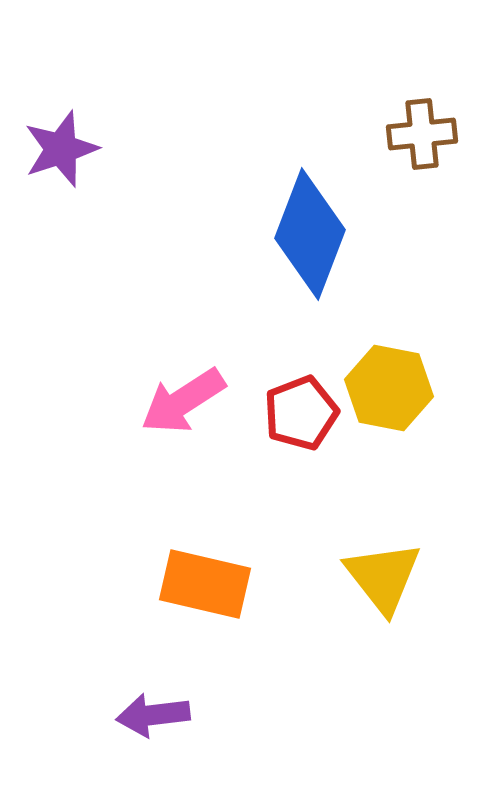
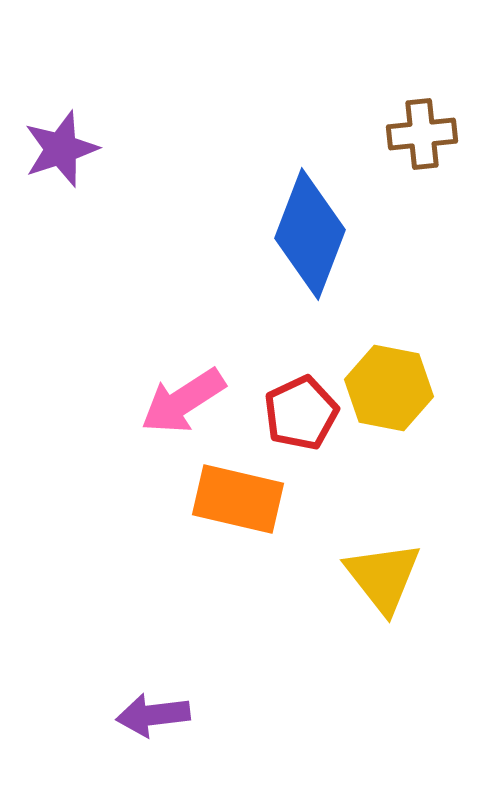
red pentagon: rotated 4 degrees counterclockwise
orange rectangle: moved 33 px right, 85 px up
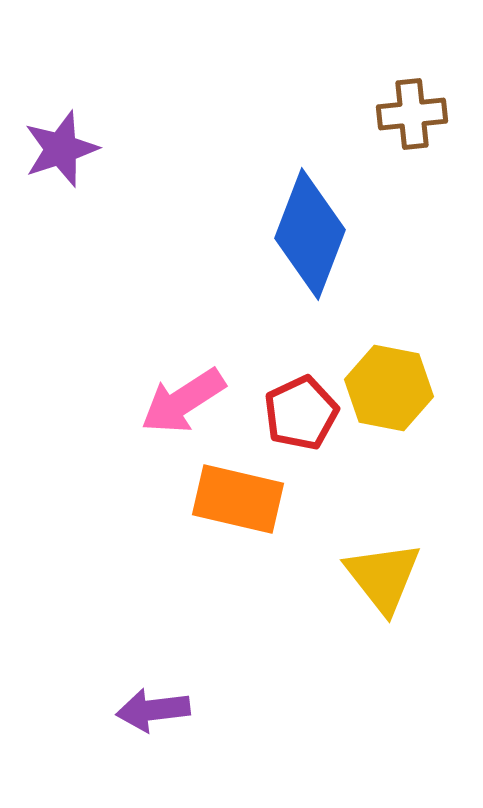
brown cross: moved 10 px left, 20 px up
purple arrow: moved 5 px up
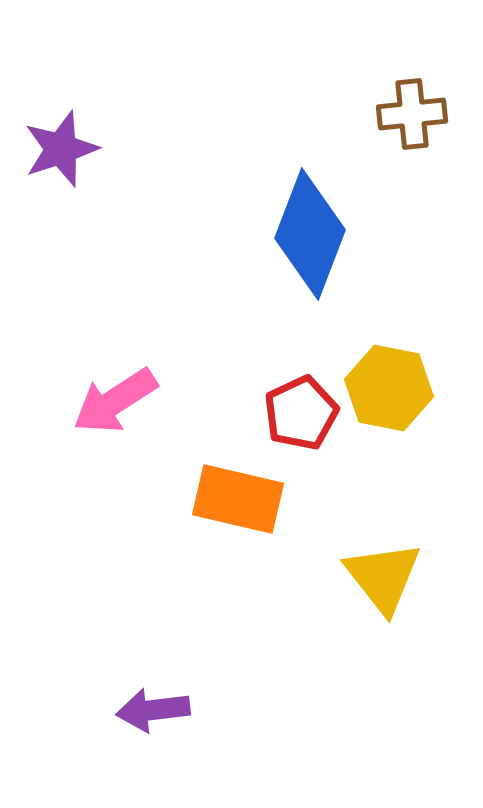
pink arrow: moved 68 px left
